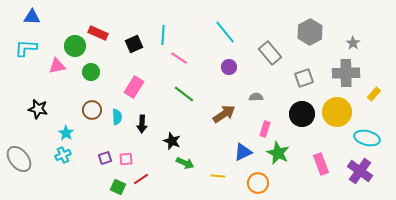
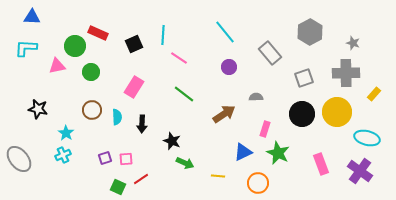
gray star at (353, 43): rotated 16 degrees counterclockwise
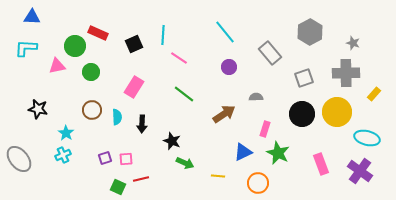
red line at (141, 179): rotated 21 degrees clockwise
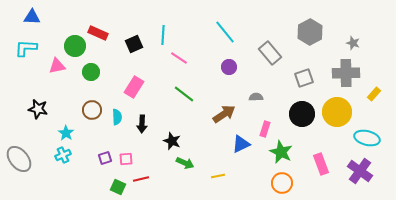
blue triangle at (243, 152): moved 2 px left, 8 px up
green star at (278, 153): moved 3 px right, 1 px up
yellow line at (218, 176): rotated 16 degrees counterclockwise
orange circle at (258, 183): moved 24 px right
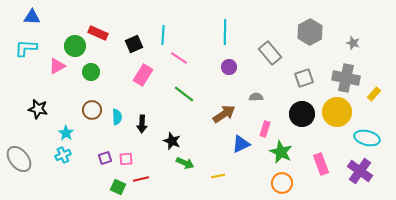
cyan line at (225, 32): rotated 40 degrees clockwise
pink triangle at (57, 66): rotated 18 degrees counterclockwise
gray cross at (346, 73): moved 5 px down; rotated 12 degrees clockwise
pink rectangle at (134, 87): moved 9 px right, 12 px up
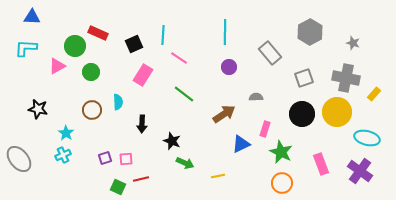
cyan semicircle at (117, 117): moved 1 px right, 15 px up
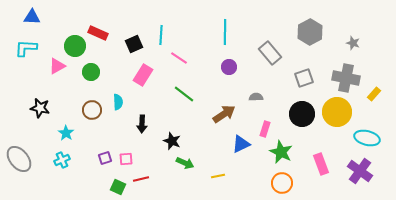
cyan line at (163, 35): moved 2 px left
black star at (38, 109): moved 2 px right, 1 px up
cyan cross at (63, 155): moved 1 px left, 5 px down
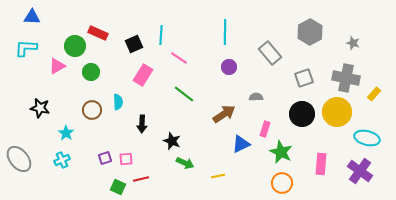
pink rectangle at (321, 164): rotated 25 degrees clockwise
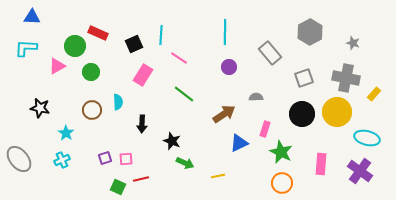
blue triangle at (241, 144): moved 2 px left, 1 px up
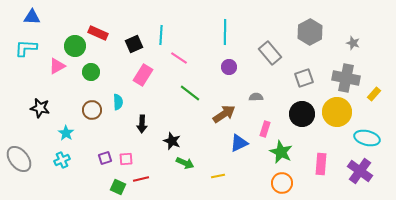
green line at (184, 94): moved 6 px right, 1 px up
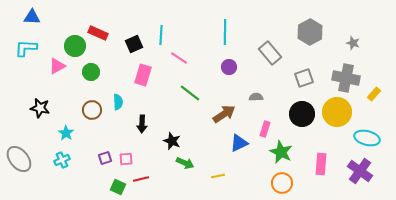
pink rectangle at (143, 75): rotated 15 degrees counterclockwise
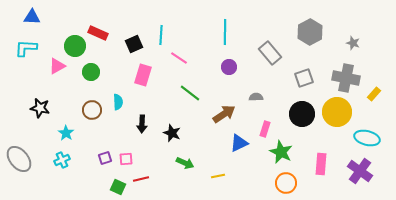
black star at (172, 141): moved 8 px up
orange circle at (282, 183): moved 4 px right
